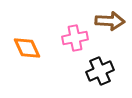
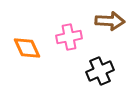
pink cross: moved 6 px left, 1 px up
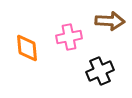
orange diamond: rotated 20 degrees clockwise
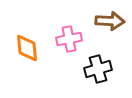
pink cross: moved 2 px down
black cross: moved 2 px left, 2 px up; rotated 8 degrees clockwise
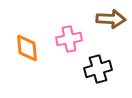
brown arrow: moved 1 px right, 2 px up
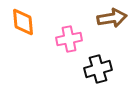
brown arrow: moved 1 px right, 1 px up; rotated 12 degrees counterclockwise
orange diamond: moved 4 px left, 26 px up
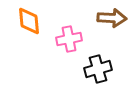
brown arrow: rotated 12 degrees clockwise
orange diamond: moved 6 px right, 1 px up
